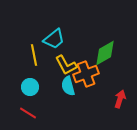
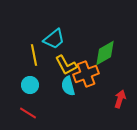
cyan circle: moved 2 px up
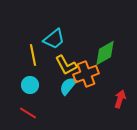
yellow line: moved 1 px left
cyan semicircle: rotated 54 degrees clockwise
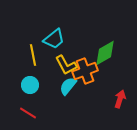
orange cross: moved 1 px left, 3 px up
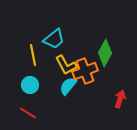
green diamond: rotated 32 degrees counterclockwise
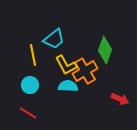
green diamond: moved 3 px up; rotated 8 degrees counterclockwise
orange cross: rotated 10 degrees counterclockwise
cyan semicircle: rotated 54 degrees clockwise
red arrow: rotated 96 degrees clockwise
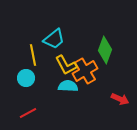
cyan circle: moved 4 px left, 7 px up
red line: rotated 60 degrees counterclockwise
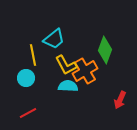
red arrow: moved 1 px down; rotated 90 degrees clockwise
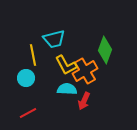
cyan trapezoid: rotated 25 degrees clockwise
cyan semicircle: moved 1 px left, 3 px down
red arrow: moved 36 px left, 1 px down
